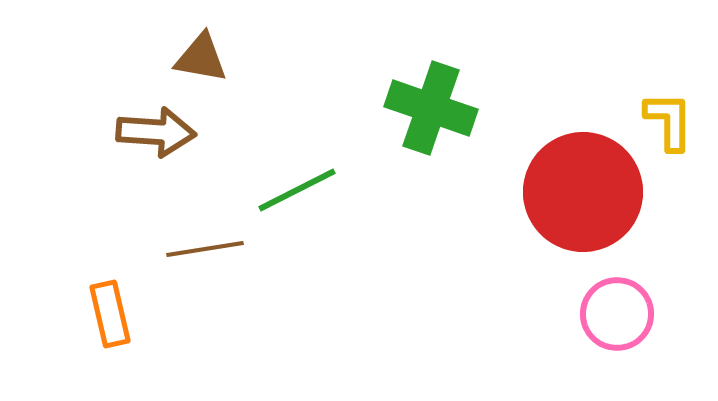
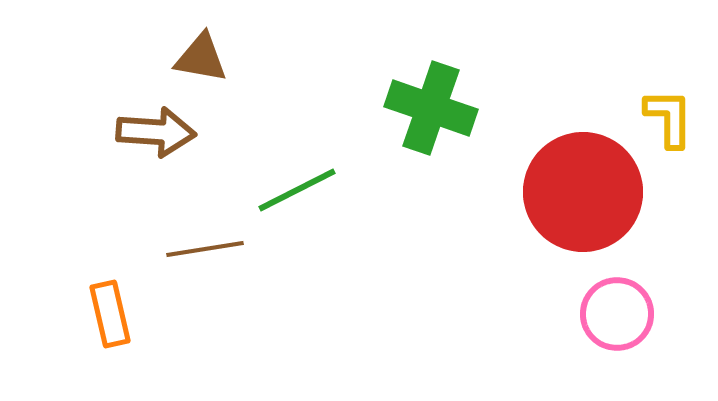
yellow L-shape: moved 3 px up
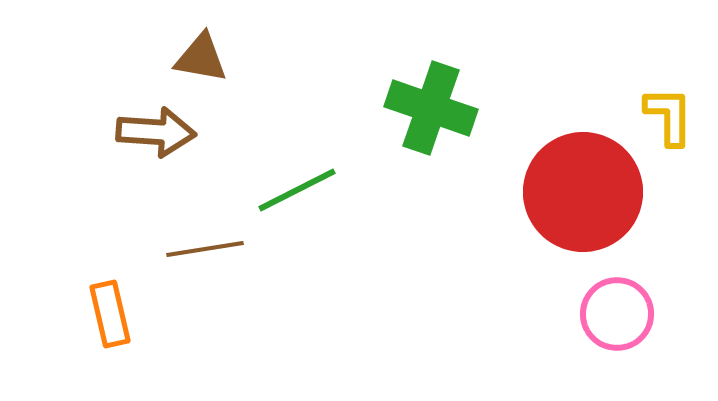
yellow L-shape: moved 2 px up
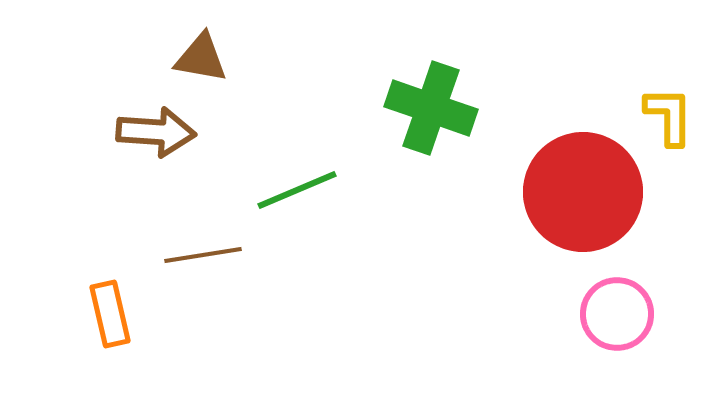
green line: rotated 4 degrees clockwise
brown line: moved 2 px left, 6 px down
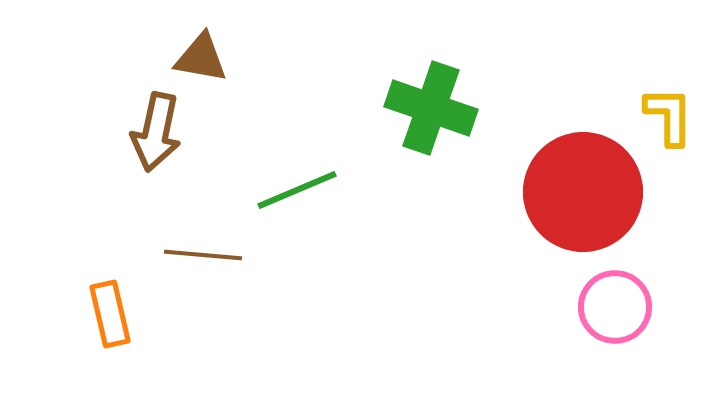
brown arrow: rotated 98 degrees clockwise
brown line: rotated 14 degrees clockwise
pink circle: moved 2 px left, 7 px up
